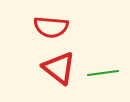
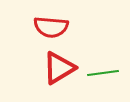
red triangle: rotated 51 degrees clockwise
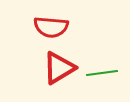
green line: moved 1 px left
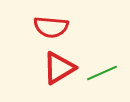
green line: rotated 16 degrees counterclockwise
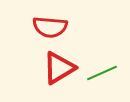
red semicircle: moved 1 px left
